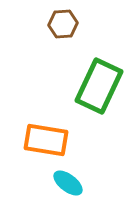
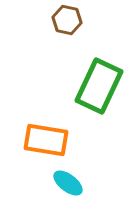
brown hexagon: moved 4 px right, 4 px up; rotated 16 degrees clockwise
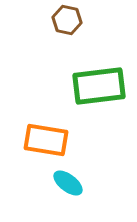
green rectangle: rotated 58 degrees clockwise
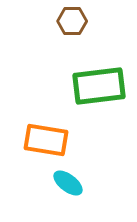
brown hexagon: moved 5 px right, 1 px down; rotated 12 degrees counterclockwise
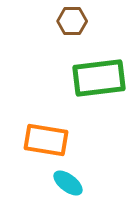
green rectangle: moved 8 px up
